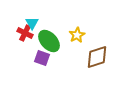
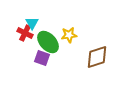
yellow star: moved 8 px left; rotated 21 degrees clockwise
green ellipse: moved 1 px left, 1 px down
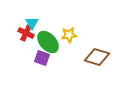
red cross: moved 1 px right
brown diamond: rotated 35 degrees clockwise
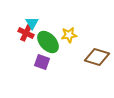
purple square: moved 4 px down
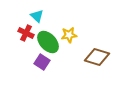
cyan triangle: moved 5 px right, 7 px up; rotated 16 degrees counterclockwise
purple square: rotated 14 degrees clockwise
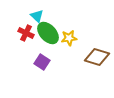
yellow star: moved 3 px down
green ellipse: moved 9 px up
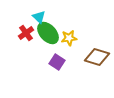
cyan triangle: moved 2 px right, 1 px down
red cross: rotated 28 degrees clockwise
purple square: moved 15 px right
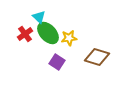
red cross: moved 1 px left, 1 px down
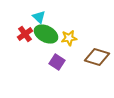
green ellipse: moved 2 px left, 1 px down; rotated 20 degrees counterclockwise
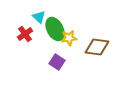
green ellipse: moved 9 px right, 5 px up; rotated 35 degrees clockwise
brown diamond: moved 10 px up; rotated 10 degrees counterclockwise
